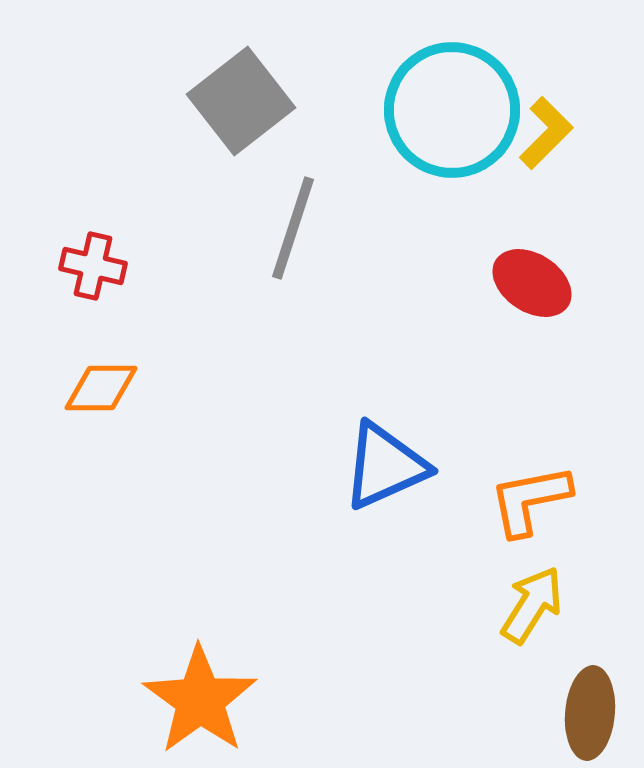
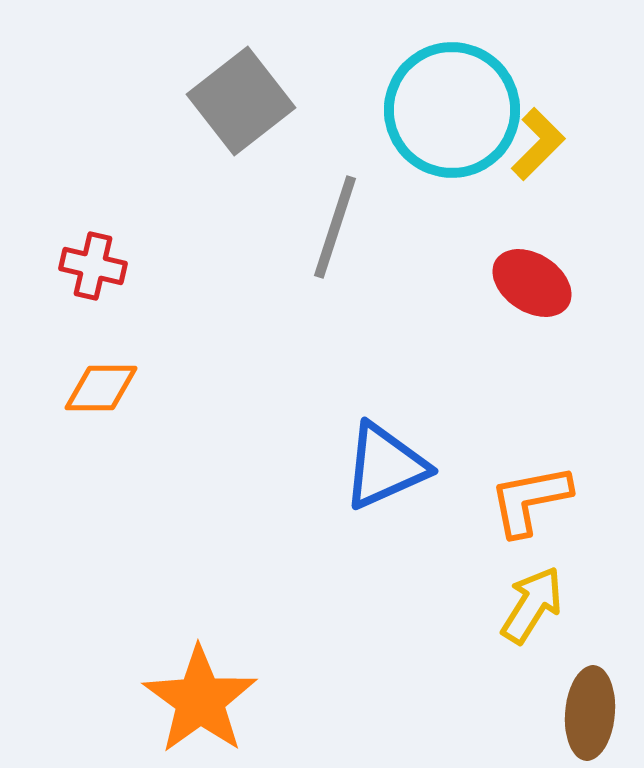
yellow L-shape: moved 8 px left, 11 px down
gray line: moved 42 px right, 1 px up
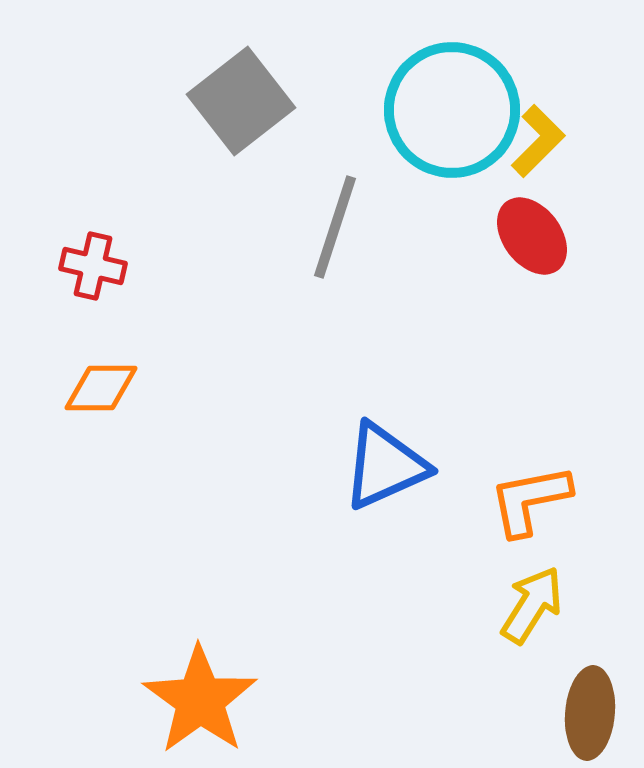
yellow L-shape: moved 3 px up
red ellipse: moved 47 px up; rotated 20 degrees clockwise
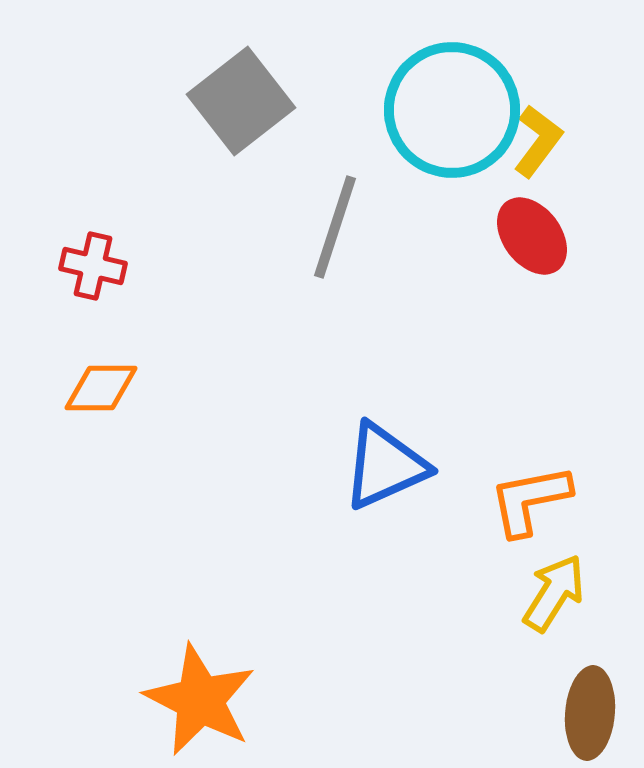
yellow L-shape: rotated 8 degrees counterclockwise
yellow arrow: moved 22 px right, 12 px up
orange star: rotated 9 degrees counterclockwise
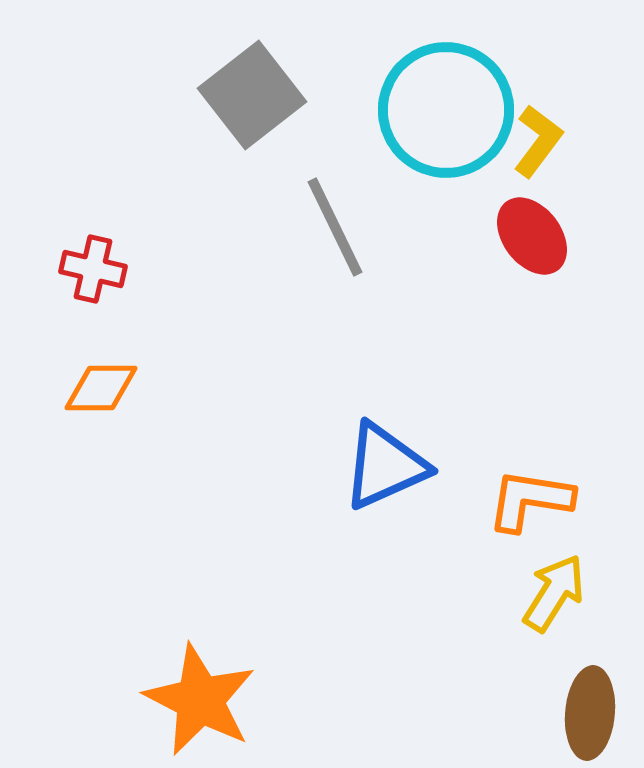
gray square: moved 11 px right, 6 px up
cyan circle: moved 6 px left
gray line: rotated 44 degrees counterclockwise
red cross: moved 3 px down
orange L-shape: rotated 20 degrees clockwise
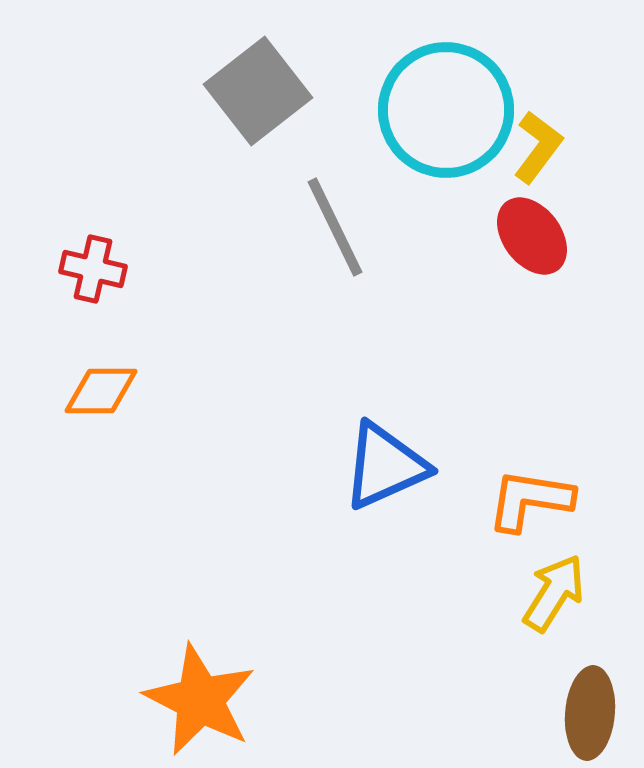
gray square: moved 6 px right, 4 px up
yellow L-shape: moved 6 px down
orange diamond: moved 3 px down
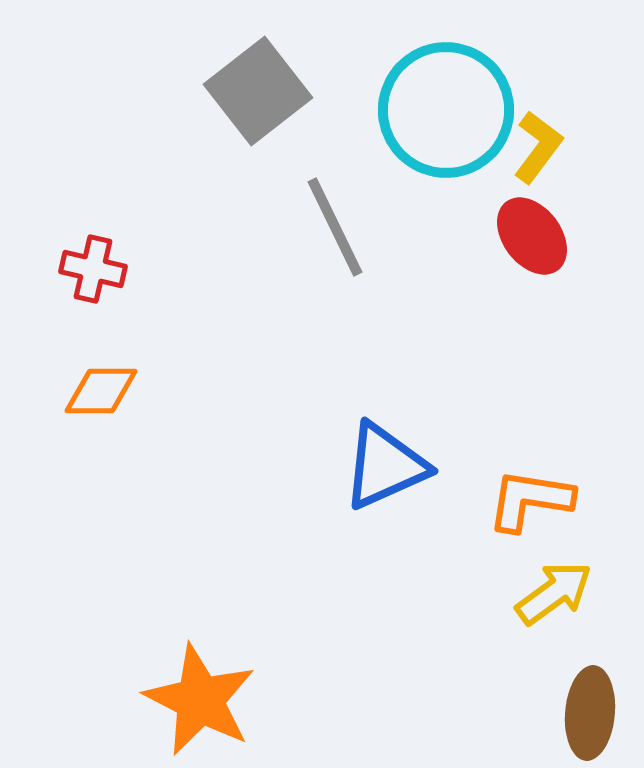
yellow arrow: rotated 22 degrees clockwise
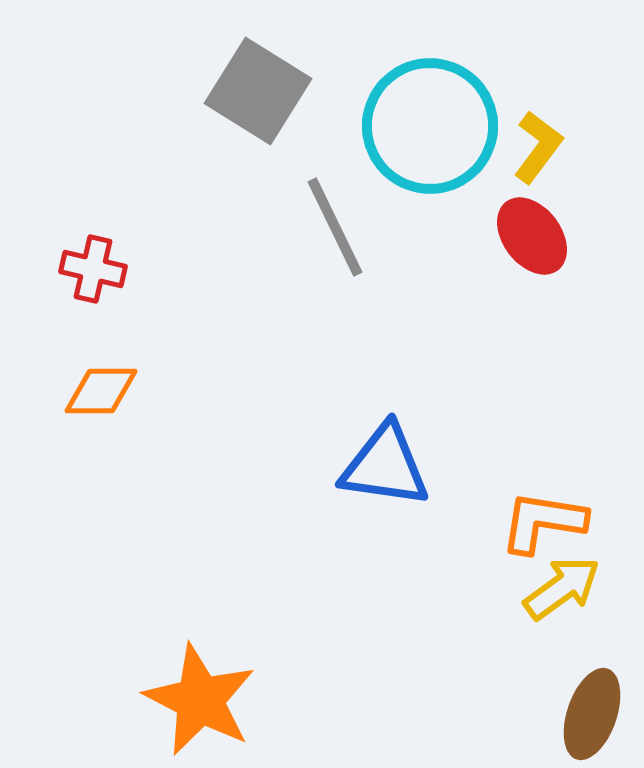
gray square: rotated 20 degrees counterclockwise
cyan circle: moved 16 px left, 16 px down
blue triangle: rotated 32 degrees clockwise
orange L-shape: moved 13 px right, 22 px down
yellow arrow: moved 8 px right, 5 px up
brown ellipse: moved 2 px right, 1 px down; rotated 14 degrees clockwise
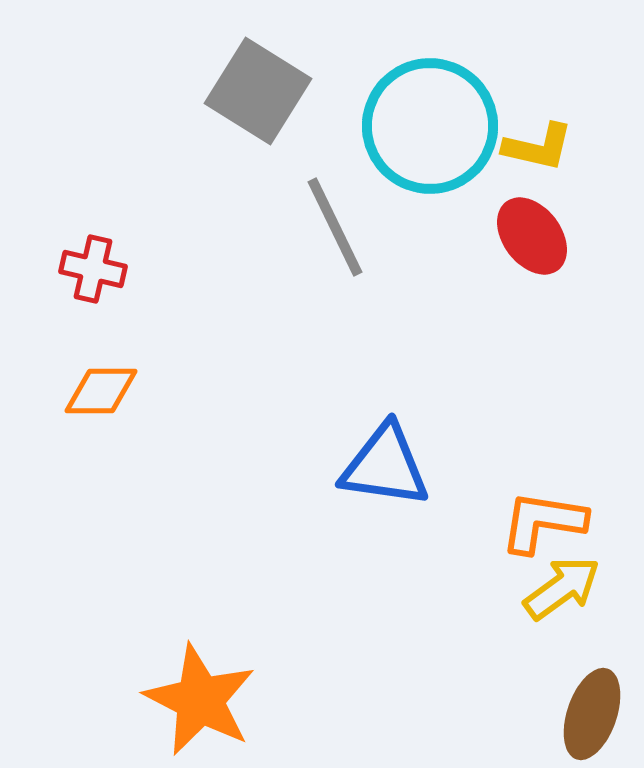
yellow L-shape: rotated 66 degrees clockwise
